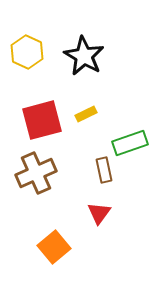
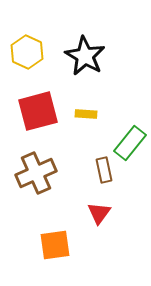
black star: moved 1 px right
yellow rectangle: rotated 30 degrees clockwise
red square: moved 4 px left, 9 px up
green rectangle: rotated 32 degrees counterclockwise
orange square: moved 1 px right, 2 px up; rotated 32 degrees clockwise
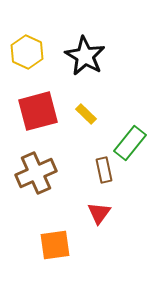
yellow rectangle: rotated 40 degrees clockwise
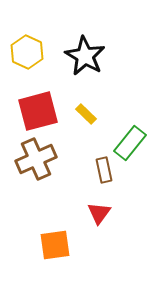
brown cross: moved 14 px up
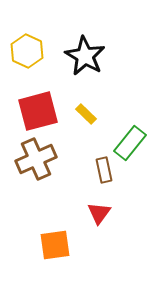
yellow hexagon: moved 1 px up
